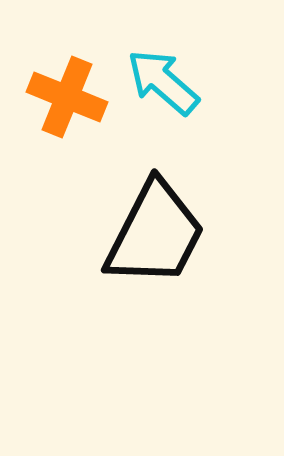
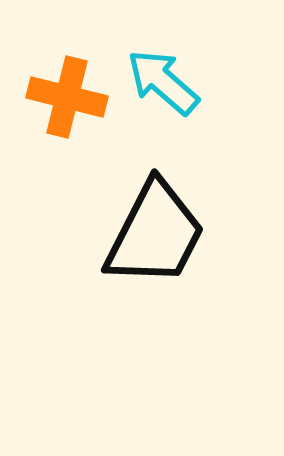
orange cross: rotated 8 degrees counterclockwise
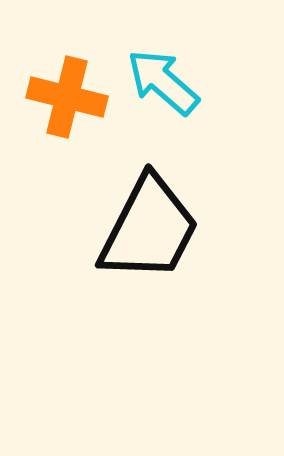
black trapezoid: moved 6 px left, 5 px up
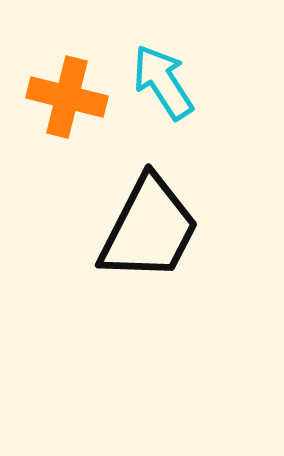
cyan arrow: rotated 16 degrees clockwise
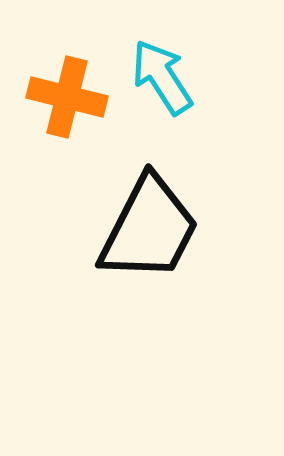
cyan arrow: moved 1 px left, 5 px up
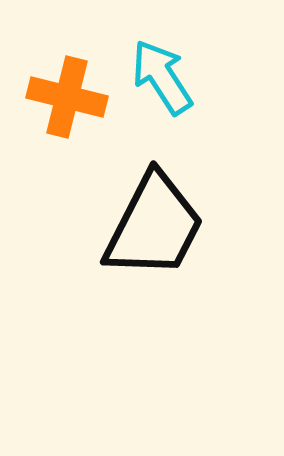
black trapezoid: moved 5 px right, 3 px up
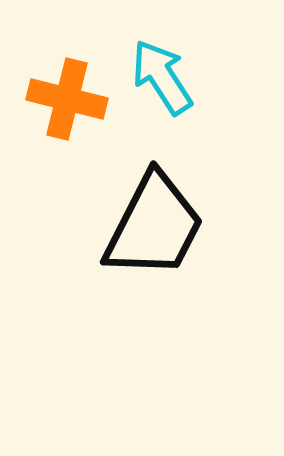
orange cross: moved 2 px down
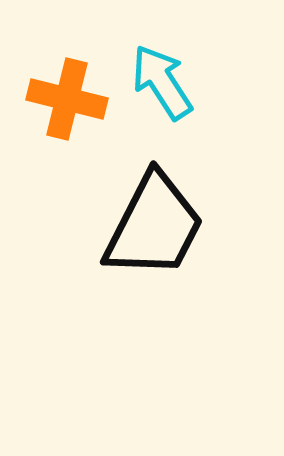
cyan arrow: moved 5 px down
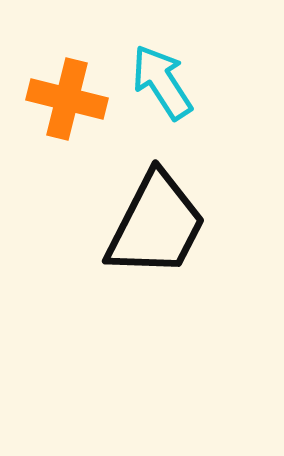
black trapezoid: moved 2 px right, 1 px up
